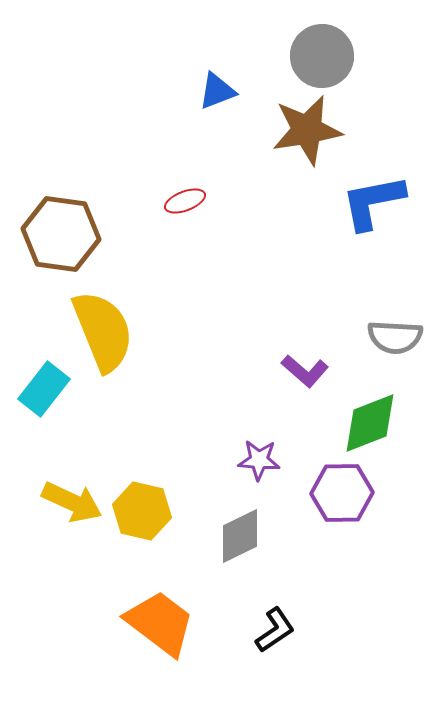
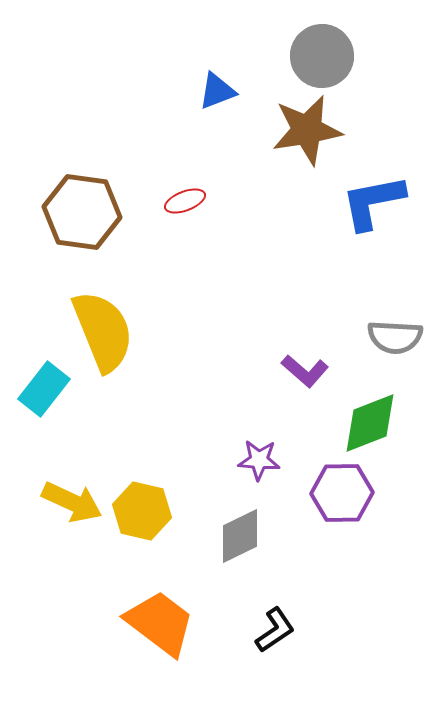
brown hexagon: moved 21 px right, 22 px up
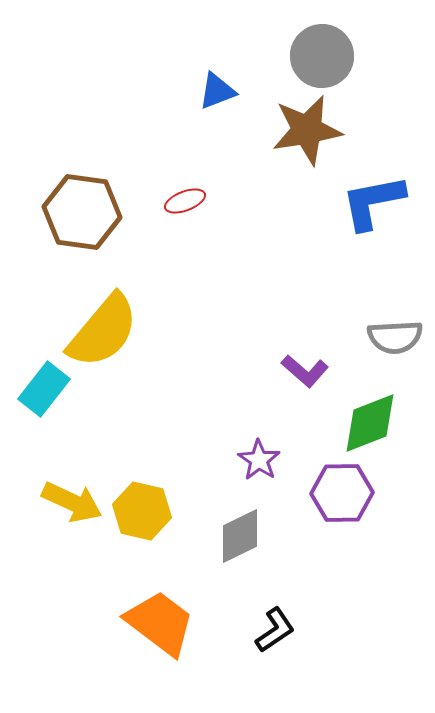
yellow semicircle: rotated 62 degrees clockwise
gray semicircle: rotated 6 degrees counterclockwise
purple star: rotated 30 degrees clockwise
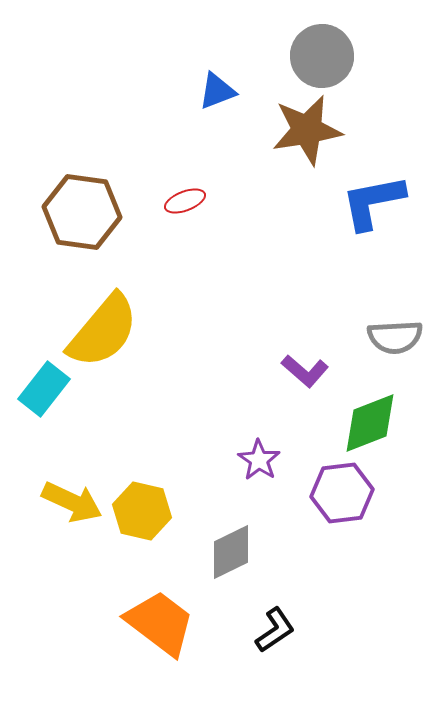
purple hexagon: rotated 6 degrees counterclockwise
gray diamond: moved 9 px left, 16 px down
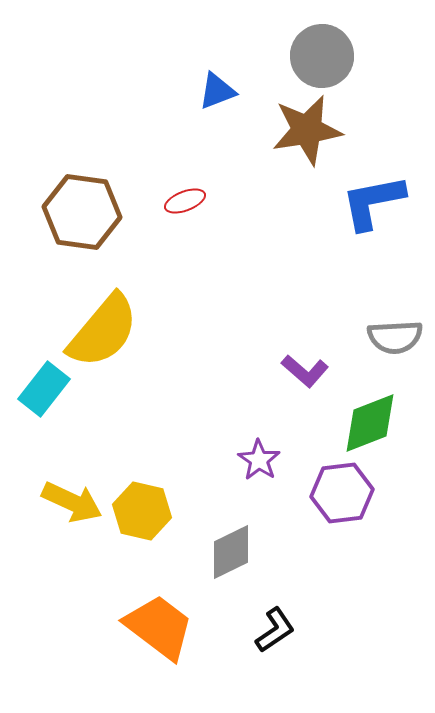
orange trapezoid: moved 1 px left, 4 px down
